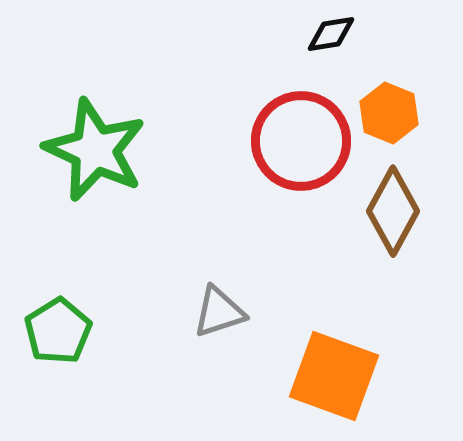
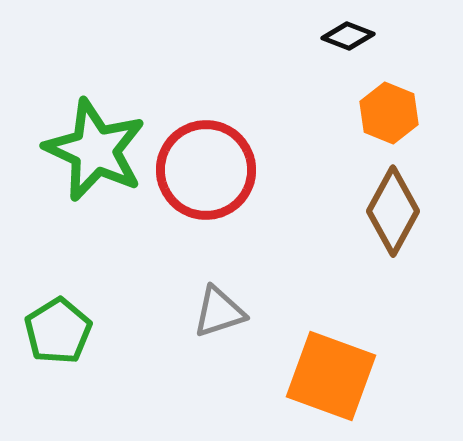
black diamond: moved 17 px right, 2 px down; rotated 30 degrees clockwise
red circle: moved 95 px left, 29 px down
orange square: moved 3 px left
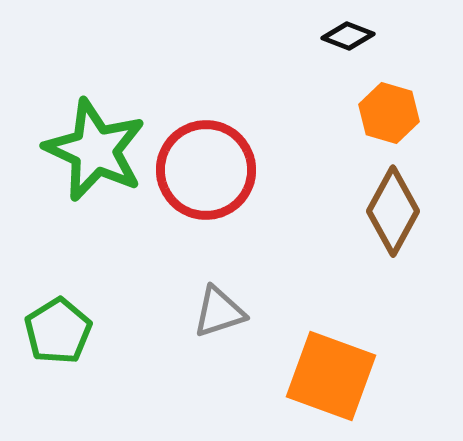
orange hexagon: rotated 6 degrees counterclockwise
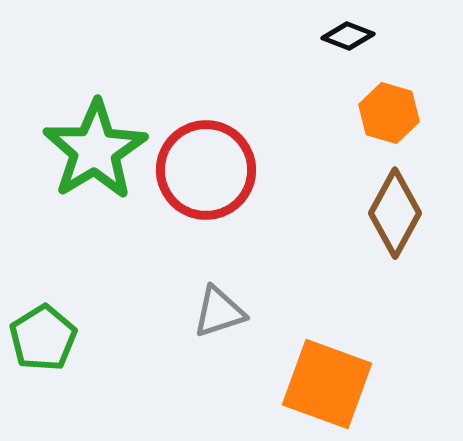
green star: rotated 16 degrees clockwise
brown diamond: moved 2 px right, 2 px down
green pentagon: moved 15 px left, 7 px down
orange square: moved 4 px left, 8 px down
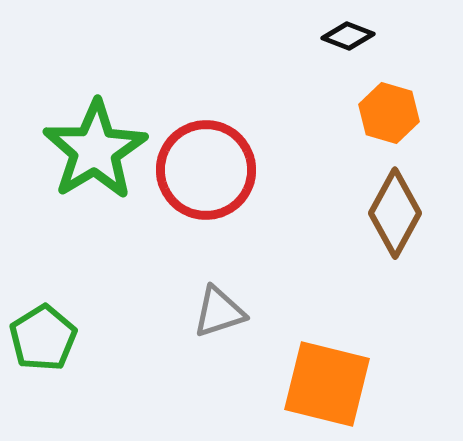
orange square: rotated 6 degrees counterclockwise
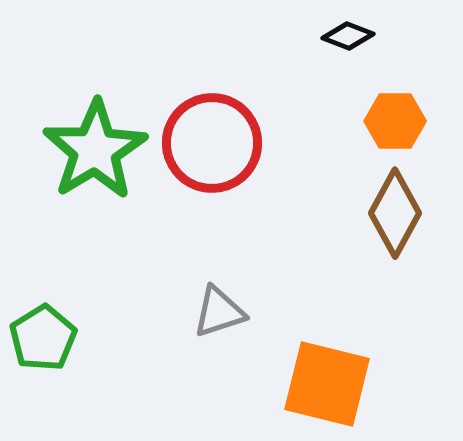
orange hexagon: moved 6 px right, 8 px down; rotated 16 degrees counterclockwise
red circle: moved 6 px right, 27 px up
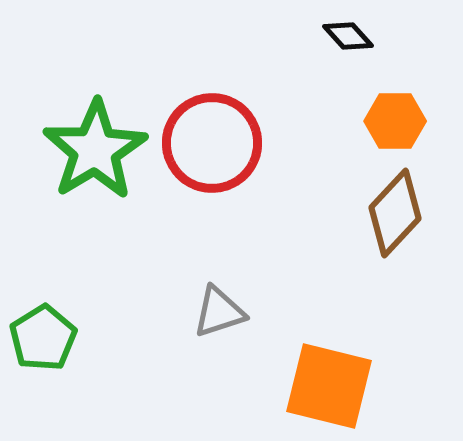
black diamond: rotated 27 degrees clockwise
brown diamond: rotated 14 degrees clockwise
orange square: moved 2 px right, 2 px down
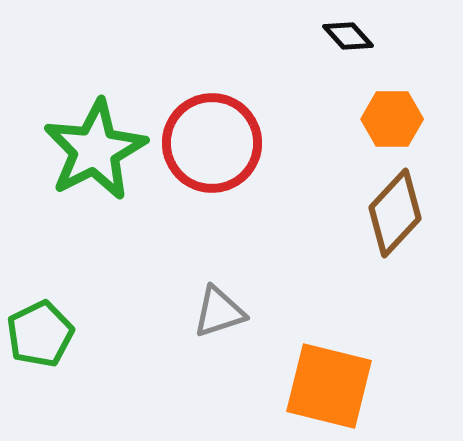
orange hexagon: moved 3 px left, 2 px up
green star: rotated 4 degrees clockwise
green pentagon: moved 3 px left, 4 px up; rotated 6 degrees clockwise
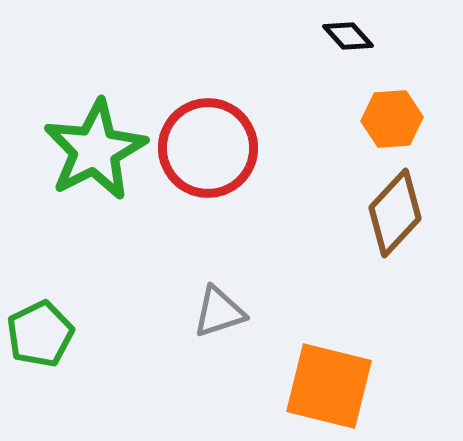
orange hexagon: rotated 4 degrees counterclockwise
red circle: moved 4 px left, 5 px down
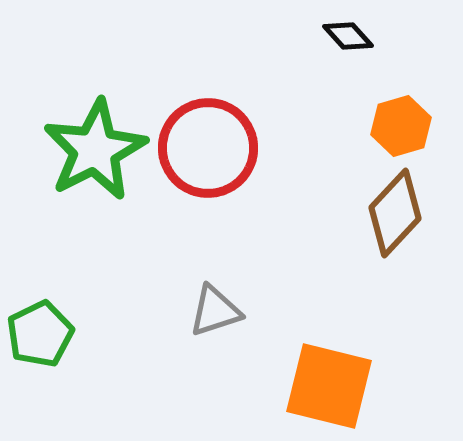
orange hexagon: moved 9 px right, 7 px down; rotated 12 degrees counterclockwise
gray triangle: moved 4 px left, 1 px up
